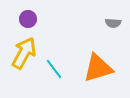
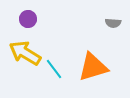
yellow arrow: moved 1 px right; rotated 88 degrees counterclockwise
orange triangle: moved 5 px left, 1 px up
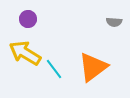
gray semicircle: moved 1 px right, 1 px up
orange triangle: rotated 20 degrees counterclockwise
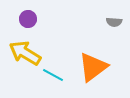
cyan line: moved 1 px left, 6 px down; rotated 25 degrees counterclockwise
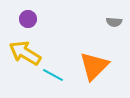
orange triangle: moved 1 px right, 1 px up; rotated 8 degrees counterclockwise
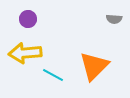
gray semicircle: moved 3 px up
yellow arrow: rotated 36 degrees counterclockwise
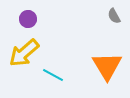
gray semicircle: moved 3 px up; rotated 56 degrees clockwise
yellow arrow: moved 1 px left; rotated 36 degrees counterclockwise
orange triangle: moved 13 px right; rotated 16 degrees counterclockwise
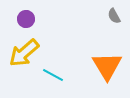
purple circle: moved 2 px left
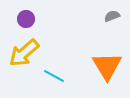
gray semicircle: moved 2 px left; rotated 98 degrees clockwise
cyan line: moved 1 px right, 1 px down
